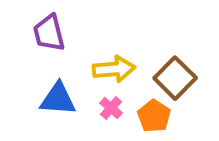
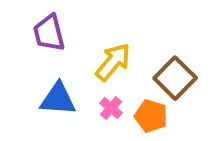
yellow arrow: moved 1 px left, 7 px up; rotated 45 degrees counterclockwise
orange pentagon: moved 3 px left; rotated 16 degrees counterclockwise
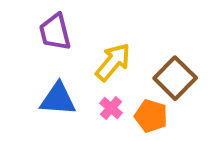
purple trapezoid: moved 6 px right, 1 px up
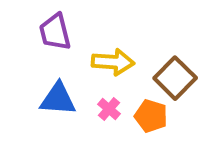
yellow arrow: rotated 54 degrees clockwise
pink cross: moved 2 px left, 1 px down
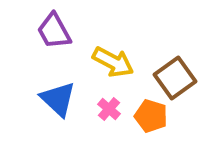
purple trapezoid: moved 1 px left, 1 px up; rotated 15 degrees counterclockwise
yellow arrow: rotated 24 degrees clockwise
brown square: rotated 9 degrees clockwise
blue triangle: rotated 39 degrees clockwise
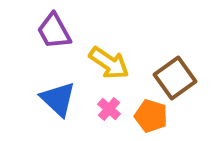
yellow arrow: moved 4 px left, 1 px down; rotated 6 degrees clockwise
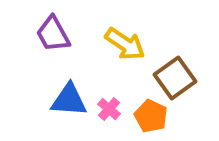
purple trapezoid: moved 1 px left, 3 px down
yellow arrow: moved 16 px right, 19 px up
blue triangle: moved 11 px right, 1 px down; rotated 39 degrees counterclockwise
orange pentagon: rotated 8 degrees clockwise
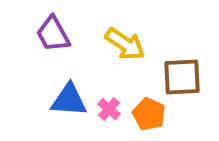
brown square: moved 7 px right, 1 px up; rotated 33 degrees clockwise
orange pentagon: moved 2 px left, 2 px up
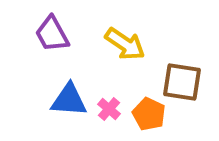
purple trapezoid: moved 1 px left
brown square: moved 5 px down; rotated 12 degrees clockwise
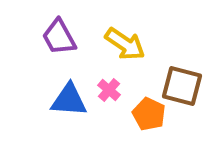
purple trapezoid: moved 7 px right, 3 px down
brown square: moved 4 px down; rotated 6 degrees clockwise
pink cross: moved 19 px up
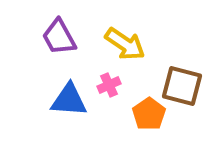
pink cross: moved 5 px up; rotated 25 degrees clockwise
orange pentagon: rotated 12 degrees clockwise
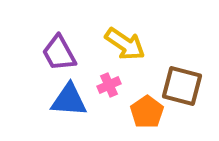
purple trapezoid: moved 16 px down
orange pentagon: moved 2 px left, 2 px up
